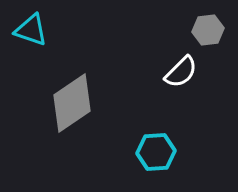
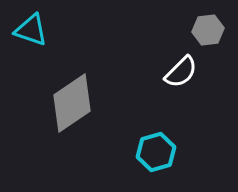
cyan hexagon: rotated 12 degrees counterclockwise
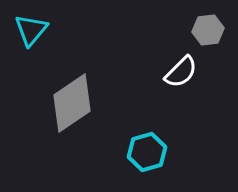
cyan triangle: rotated 51 degrees clockwise
cyan hexagon: moved 9 px left
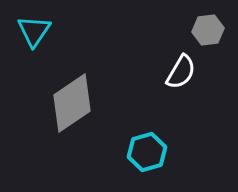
cyan triangle: moved 3 px right, 1 px down; rotated 6 degrees counterclockwise
white semicircle: rotated 15 degrees counterclockwise
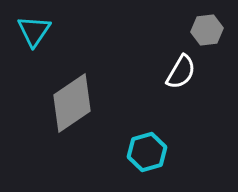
gray hexagon: moved 1 px left
